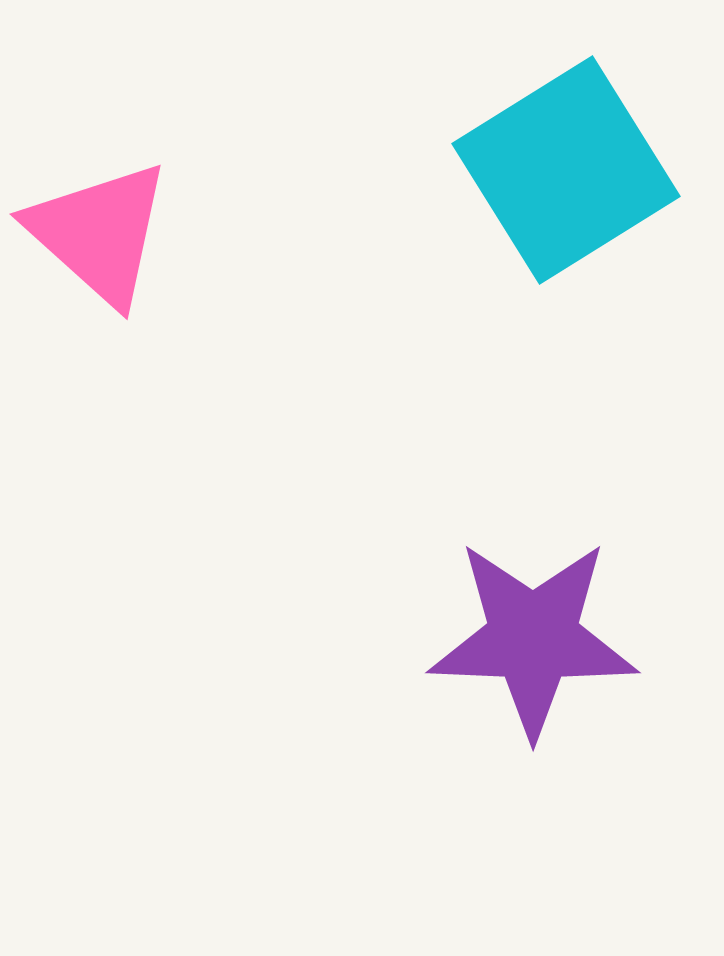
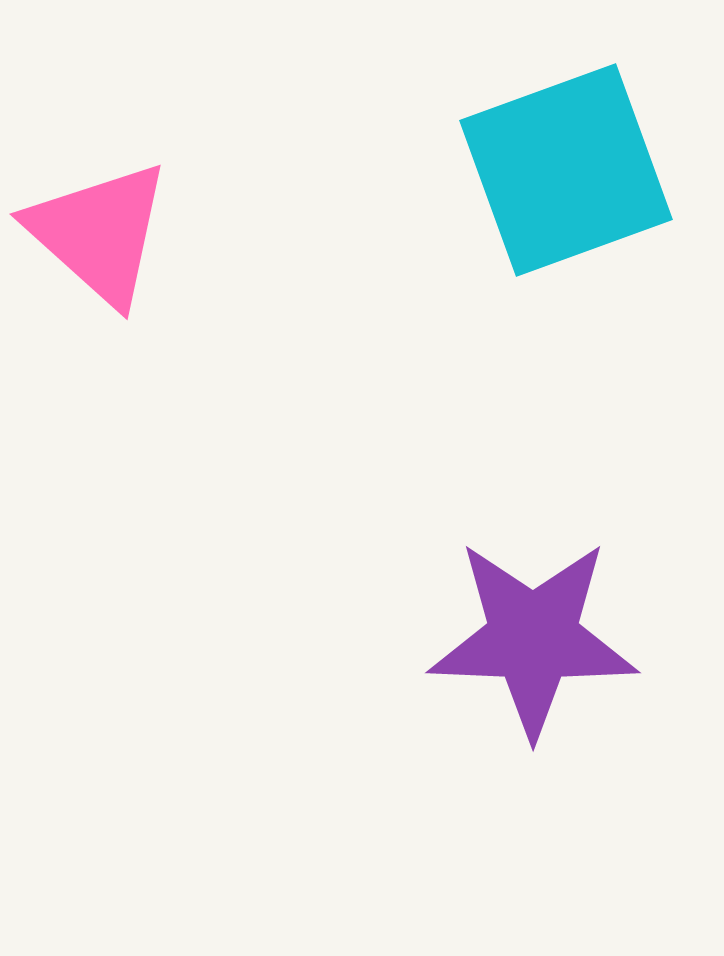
cyan square: rotated 12 degrees clockwise
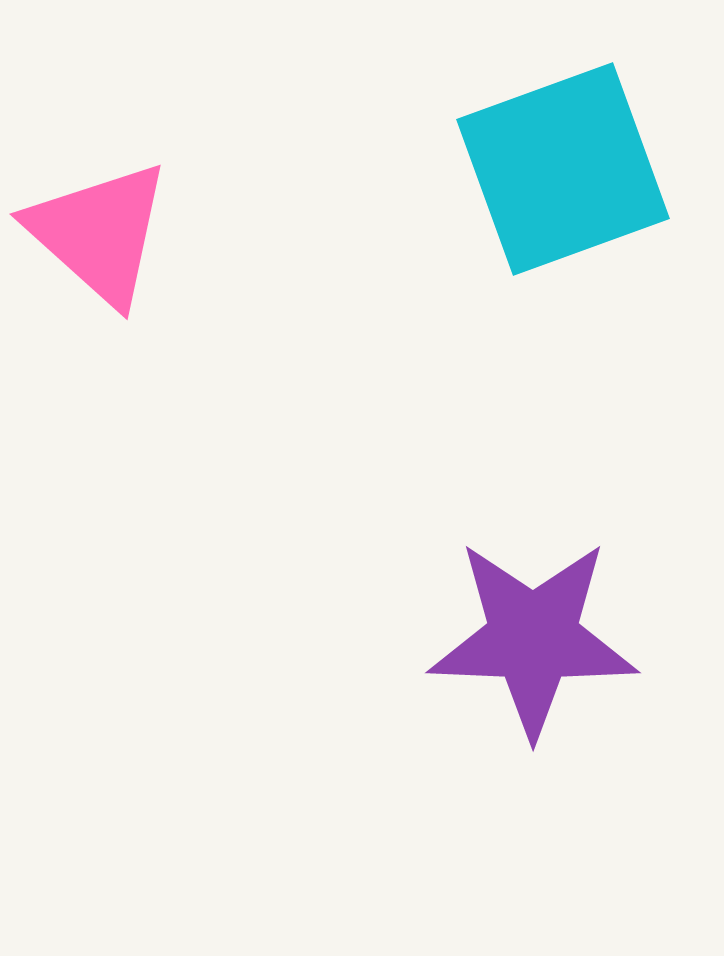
cyan square: moved 3 px left, 1 px up
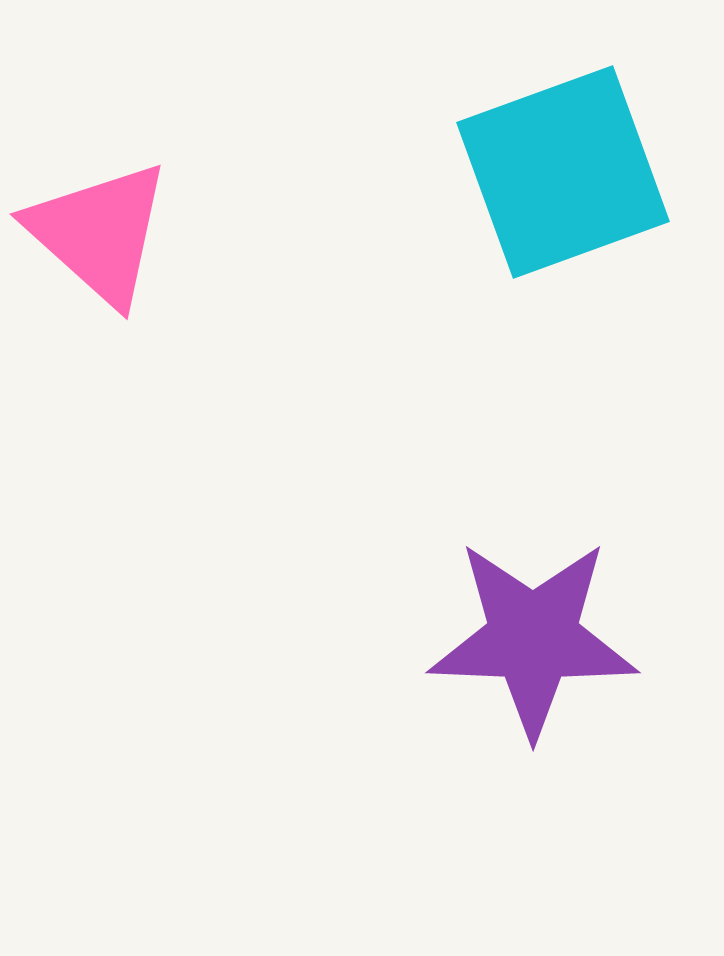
cyan square: moved 3 px down
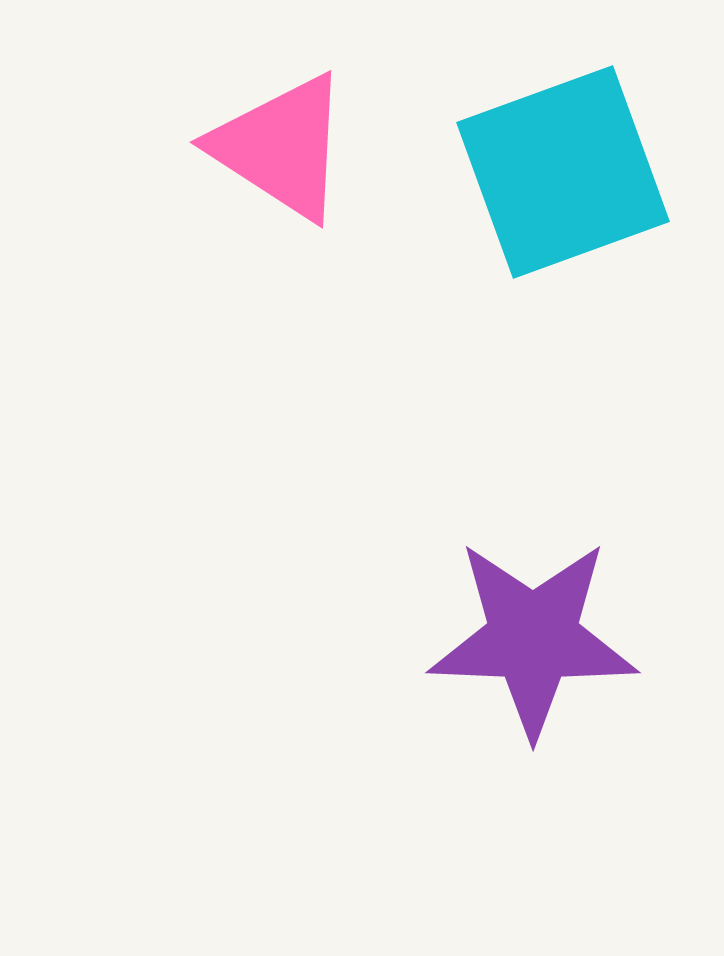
pink triangle: moved 182 px right, 86 px up; rotated 9 degrees counterclockwise
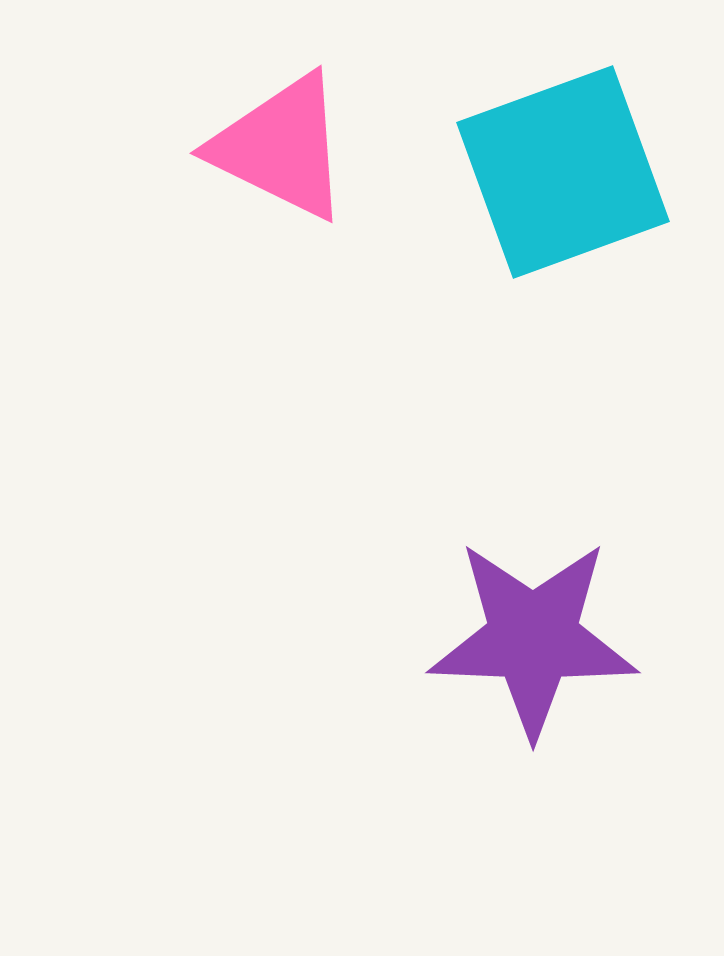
pink triangle: rotated 7 degrees counterclockwise
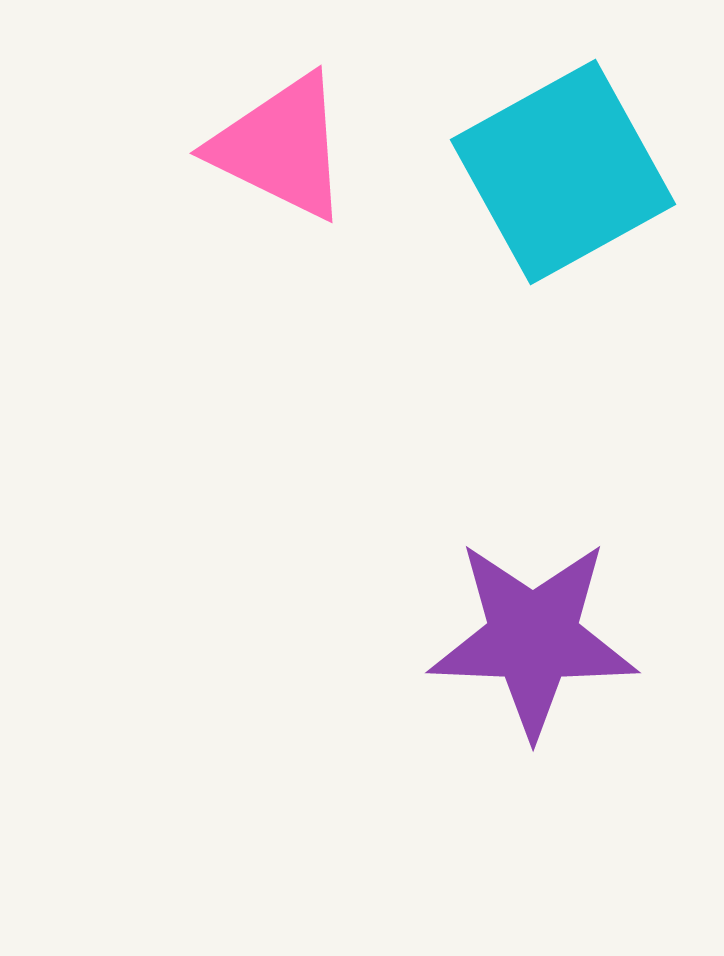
cyan square: rotated 9 degrees counterclockwise
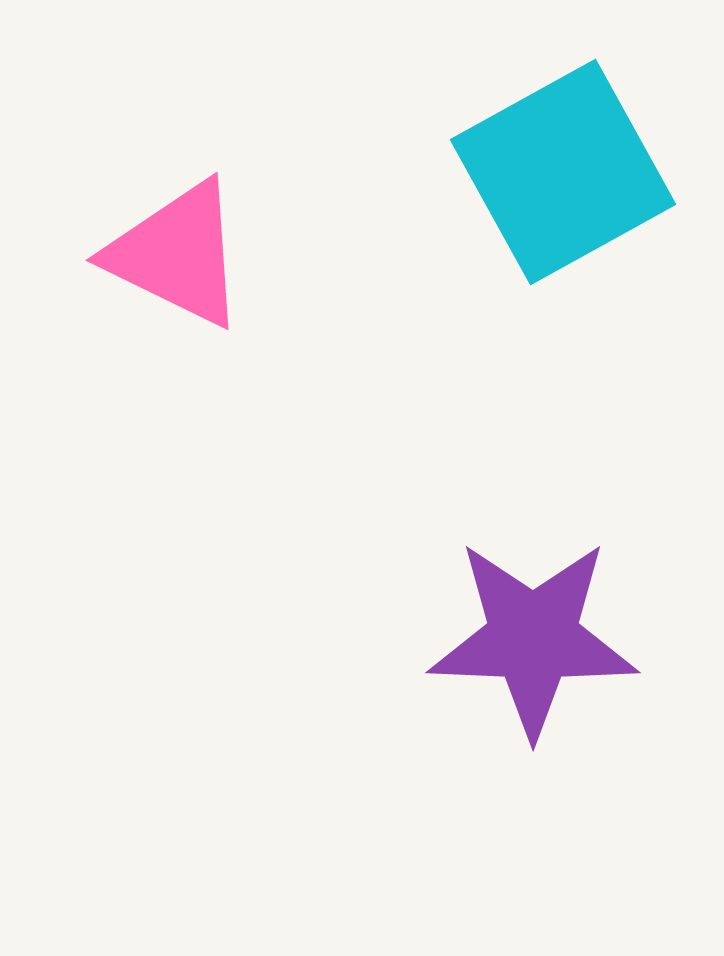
pink triangle: moved 104 px left, 107 px down
